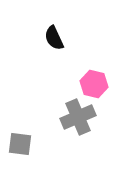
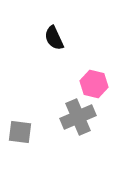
gray square: moved 12 px up
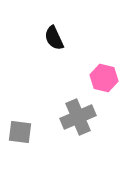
pink hexagon: moved 10 px right, 6 px up
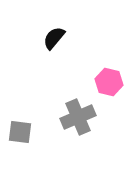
black semicircle: rotated 65 degrees clockwise
pink hexagon: moved 5 px right, 4 px down
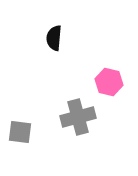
black semicircle: rotated 35 degrees counterclockwise
gray cross: rotated 8 degrees clockwise
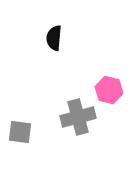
pink hexagon: moved 8 px down
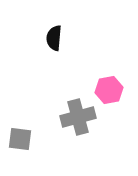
pink hexagon: rotated 24 degrees counterclockwise
gray square: moved 7 px down
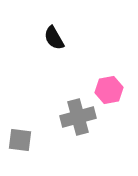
black semicircle: rotated 35 degrees counterclockwise
gray square: moved 1 px down
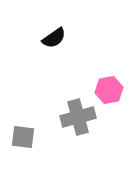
black semicircle: rotated 95 degrees counterclockwise
gray square: moved 3 px right, 3 px up
